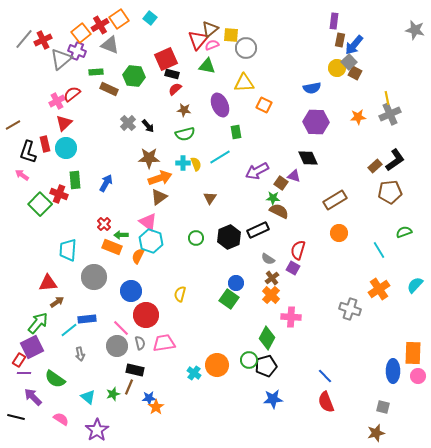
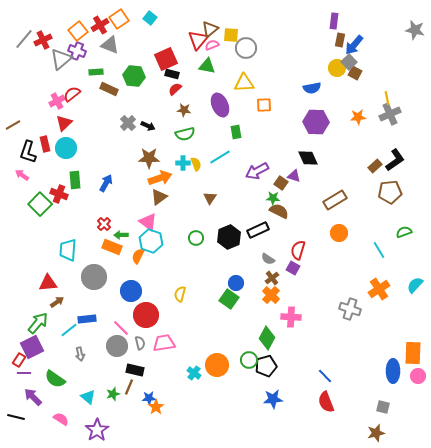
orange square at (81, 33): moved 3 px left, 2 px up
orange square at (264, 105): rotated 28 degrees counterclockwise
black arrow at (148, 126): rotated 24 degrees counterclockwise
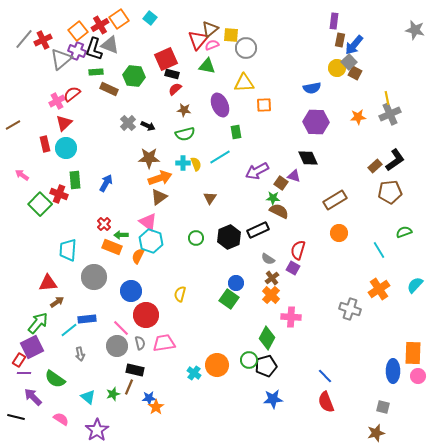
black L-shape at (28, 152): moved 66 px right, 103 px up
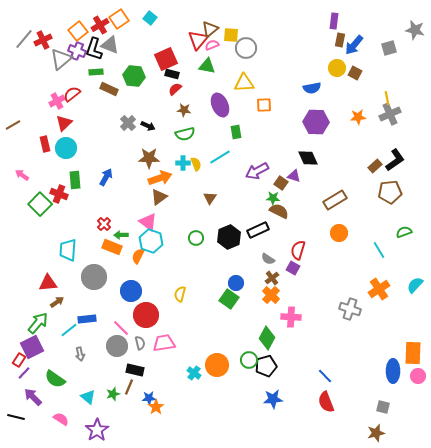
gray square at (349, 62): moved 40 px right, 14 px up; rotated 28 degrees clockwise
blue arrow at (106, 183): moved 6 px up
purple line at (24, 373): rotated 48 degrees counterclockwise
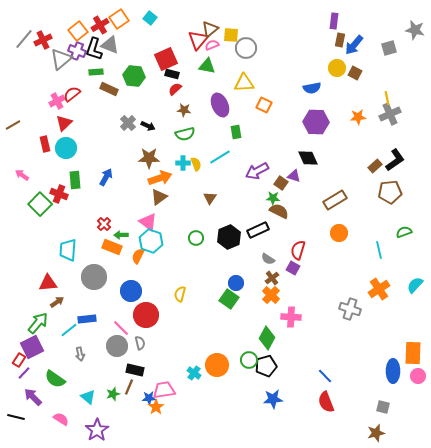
orange square at (264, 105): rotated 28 degrees clockwise
cyan line at (379, 250): rotated 18 degrees clockwise
pink trapezoid at (164, 343): moved 47 px down
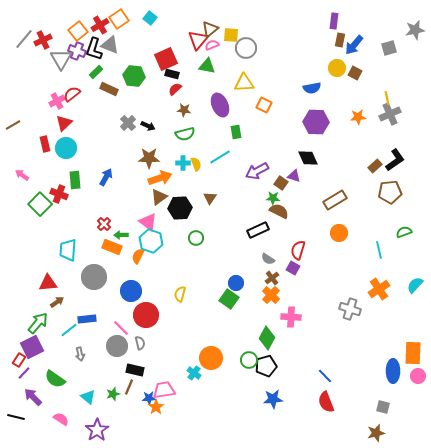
gray star at (415, 30): rotated 24 degrees counterclockwise
gray triangle at (61, 59): rotated 20 degrees counterclockwise
green rectangle at (96, 72): rotated 40 degrees counterclockwise
black hexagon at (229, 237): moved 49 px left, 29 px up; rotated 20 degrees clockwise
orange circle at (217, 365): moved 6 px left, 7 px up
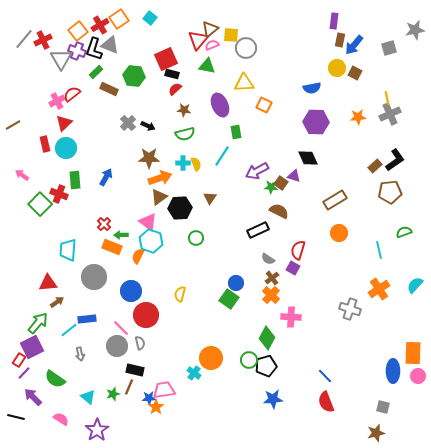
cyan line at (220, 157): moved 2 px right, 1 px up; rotated 25 degrees counterclockwise
green star at (273, 198): moved 2 px left, 11 px up
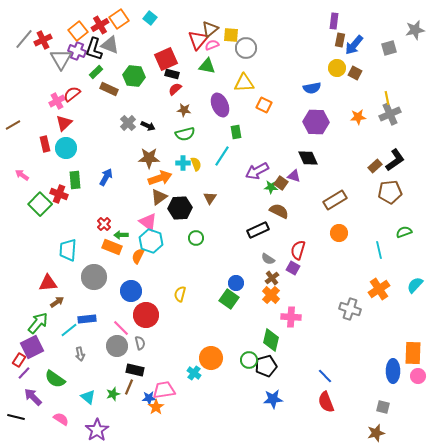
green diamond at (267, 338): moved 4 px right, 2 px down; rotated 15 degrees counterclockwise
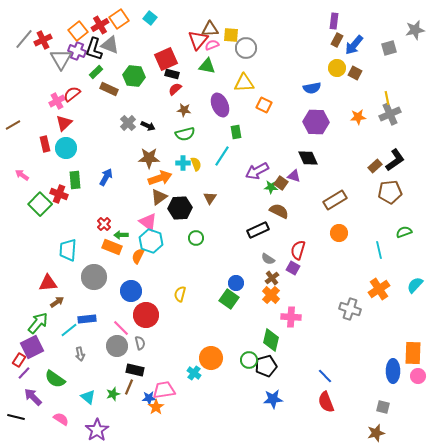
brown triangle at (210, 29): rotated 36 degrees clockwise
brown rectangle at (340, 40): moved 3 px left; rotated 16 degrees clockwise
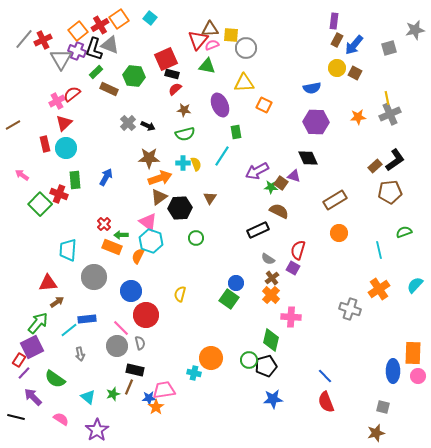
cyan cross at (194, 373): rotated 24 degrees counterclockwise
